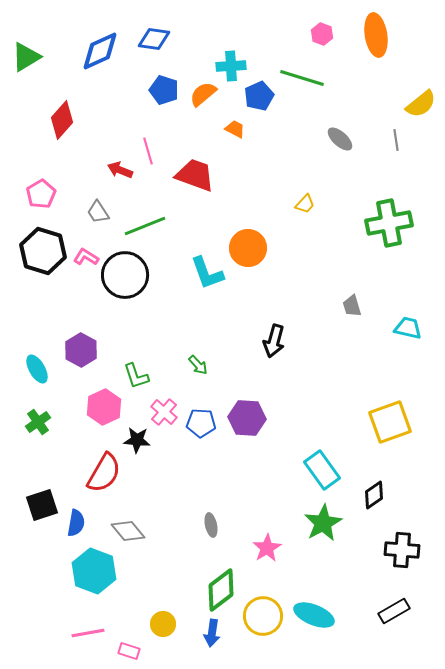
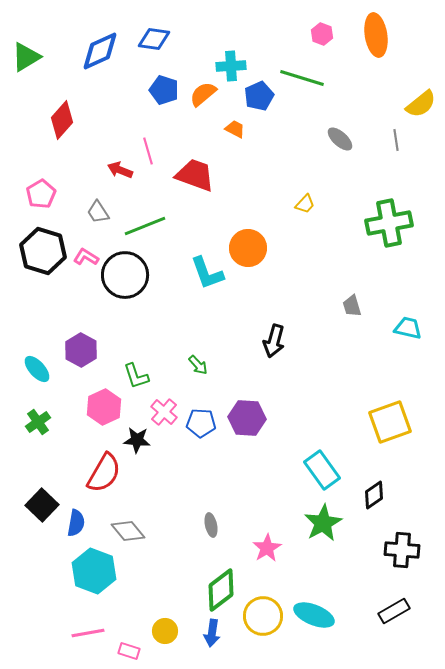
cyan ellipse at (37, 369): rotated 12 degrees counterclockwise
black square at (42, 505): rotated 28 degrees counterclockwise
yellow circle at (163, 624): moved 2 px right, 7 px down
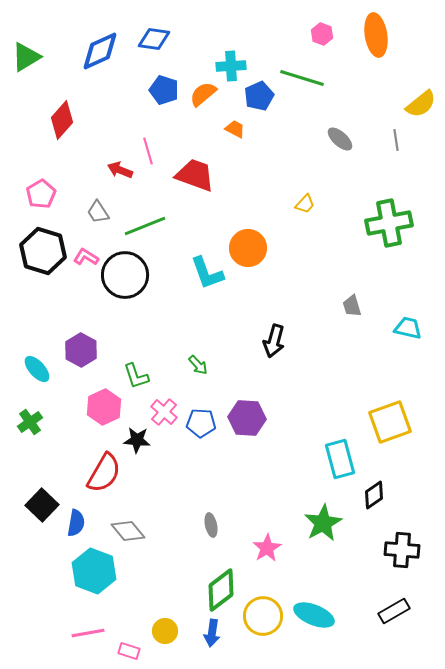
green cross at (38, 422): moved 8 px left
cyan rectangle at (322, 470): moved 18 px right, 11 px up; rotated 21 degrees clockwise
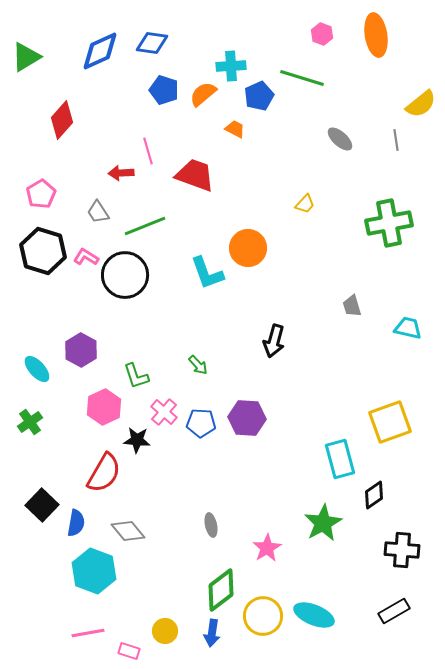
blue diamond at (154, 39): moved 2 px left, 4 px down
red arrow at (120, 170): moved 1 px right, 3 px down; rotated 25 degrees counterclockwise
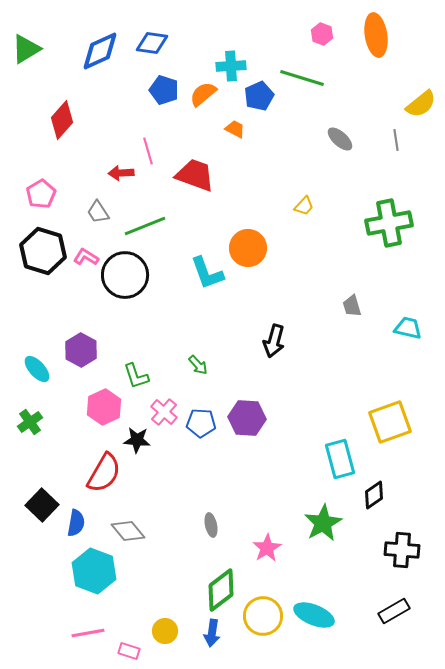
green triangle at (26, 57): moved 8 px up
yellow trapezoid at (305, 204): moved 1 px left, 2 px down
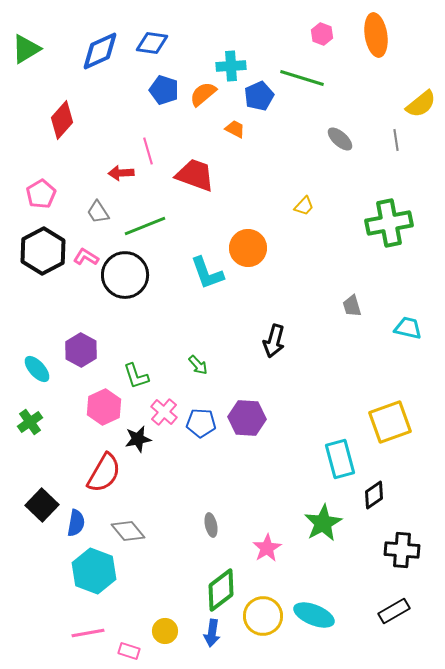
black hexagon at (43, 251): rotated 15 degrees clockwise
black star at (137, 440): moved 1 px right, 1 px up; rotated 16 degrees counterclockwise
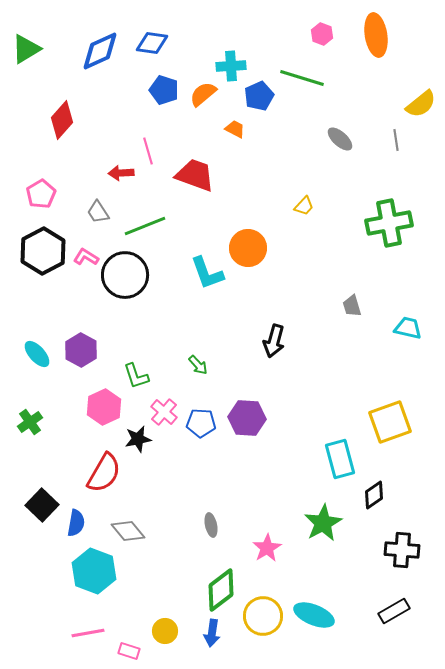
cyan ellipse at (37, 369): moved 15 px up
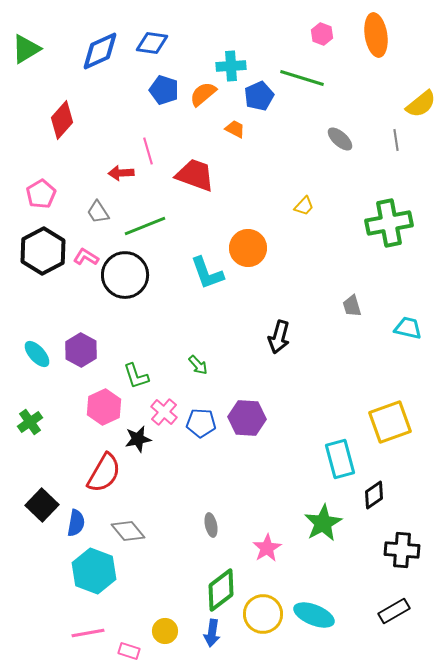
black arrow at (274, 341): moved 5 px right, 4 px up
yellow circle at (263, 616): moved 2 px up
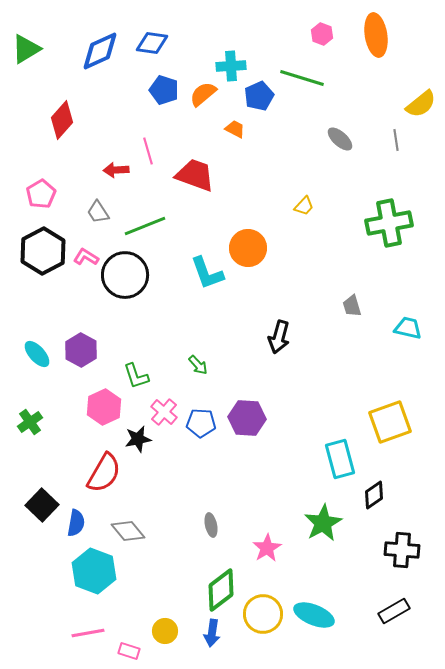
red arrow at (121, 173): moved 5 px left, 3 px up
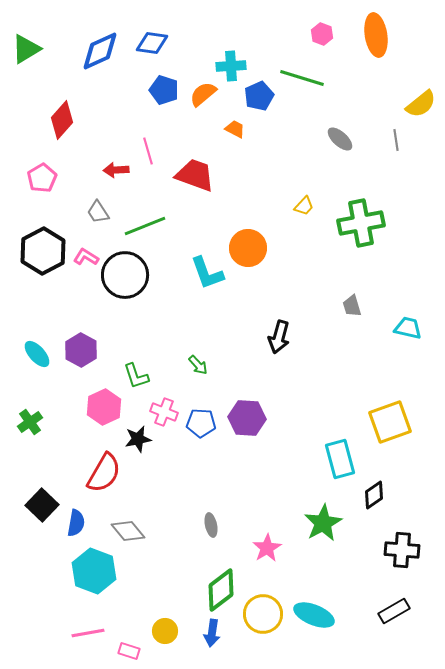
pink pentagon at (41, 194): moved 1 px right, 16 px up
green cross at (389, 223): moved 28 px left
pink cross at (164, 412): rotated 20 degrees counterclockwise
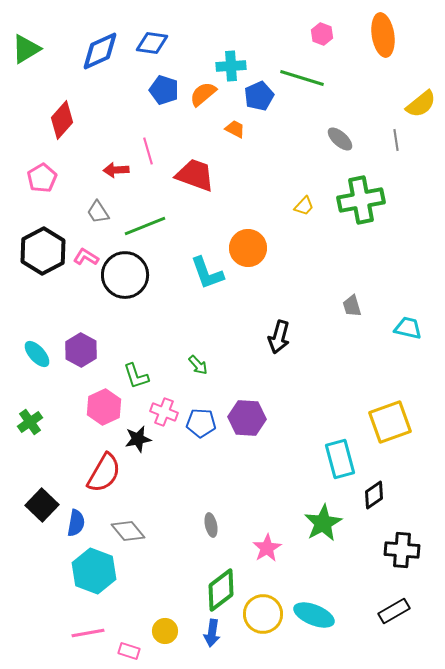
orange ellipse at (376, 35): moved 7 px right
green cross at (361, 223): moved 23 px up
